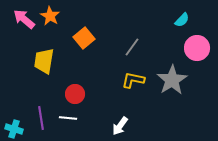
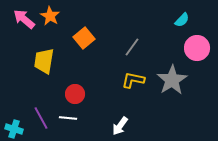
purple line: rotated 20 degrees counterclockwise
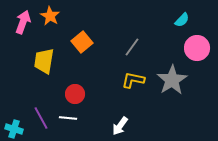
pink arrow: moved 1 px left, 3 px down; rotated 70 degrees clockwise
orange square: moved 2 px left, 4 px down
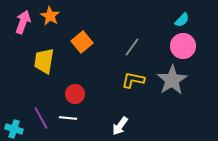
pink circle: moved 14 px left, 2 px up
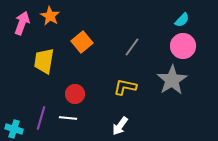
pink arrow: moved 1 px left, 1 px down
yellow L-shape: moved 8 px left, 7 px down
purple line: rotated 45 degrees clockwise
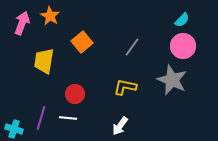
gray star: rotated 16 degrees counterclockwise
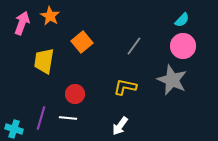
gray line: moved 2 px right, 1 px up
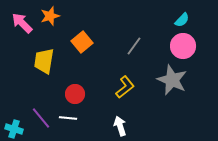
orange star: rotated 24 degrees clockwise
pink arrow: rotated 65 degrees counterclockwise
yellow L-shape: rotated 130 degrees clockwise
purple line: rotated 55 degrees counterclockwise
white arrow: rotated 126 degrees clockwise
